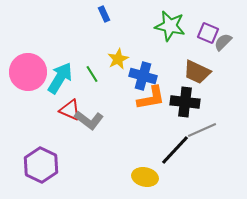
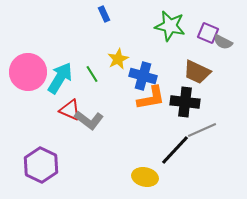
gray semicircle: rotated 108 degrees counterclockwise
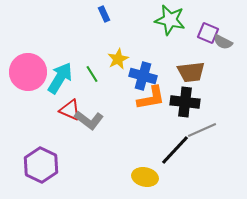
green star: moved 6 px up
brown trapezoid: moved 6 px left; rotated 32 degrees counterclockwise
